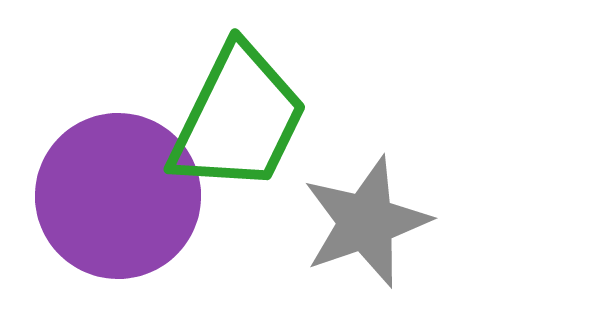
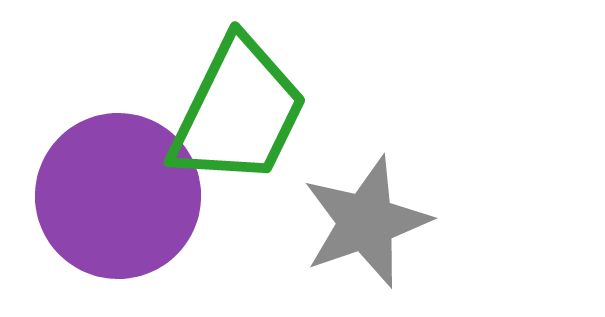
green trapezoid: moved 7 px up
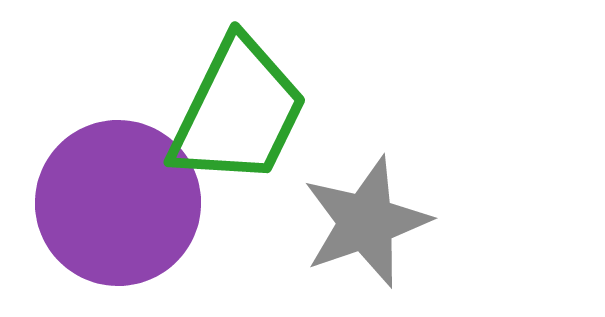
purple circle: moved 7 px down
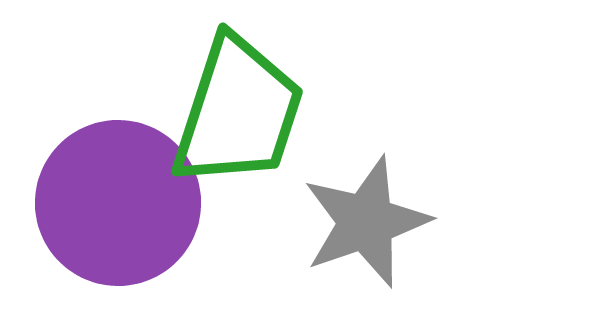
green trapezoid: rotated 8 degrees counterclockwise
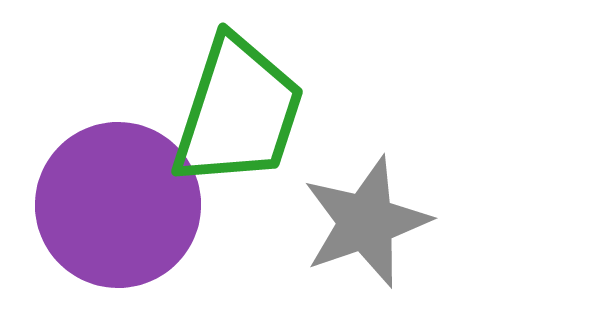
purple circle: moved 2 px down
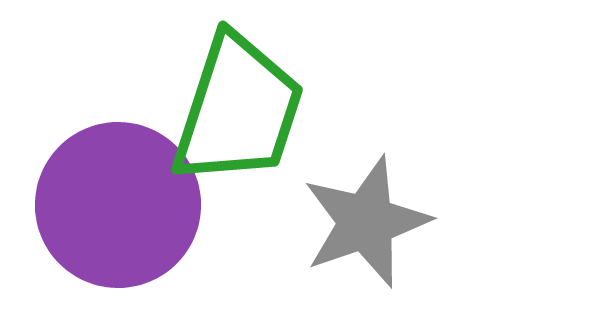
green trapezoid: moved 2 px up
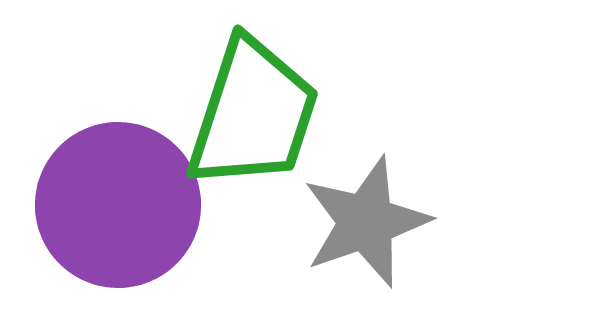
green trapezoid: moved 15 px right, 4 px down
